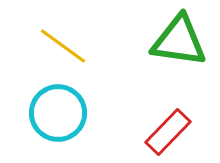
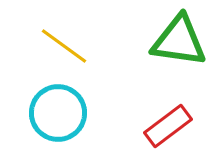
yellow line: moved 1 px right
red rectangle: moved 6 px up; rotated 9 degrees clockwise
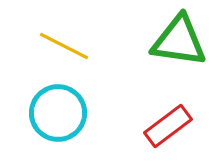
yellow line: rotated 9 degrees counterclockwise
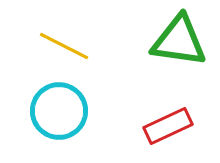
cyan circle: moved 1 px right, 2 px up
red rectangle: rotated 12 degrees clockwise
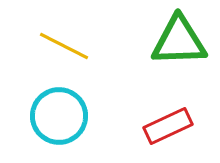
green triangle: rotated 10 degrees counterclockwise
cyan circle: moved 5 px down
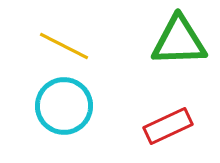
cyan circle: moved 5 px right, 10 px up
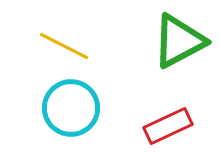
green triangle: rotated 26 degrees counterclockwise
cyan circle: moved 7 px right, 2 px down
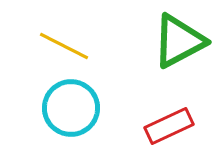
red rectangle: moved 1 px right
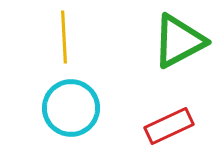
yellow line: moved 9 px up; rotated 60 degrees clockwise
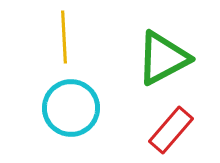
green triangle: moved 16 px left, 17 px down
red rectangle: moved 2 px right, 4 px down; rotated 24 degrees counterclockwise
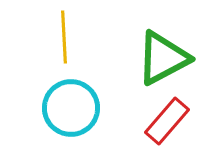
red rectangle: moved 4 px left, 9 px up
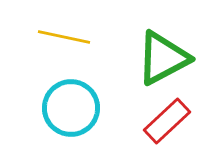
yellow line: rotated 75 degrees counterclockwise
red rectangle: rotated 6 degrees clockwise
